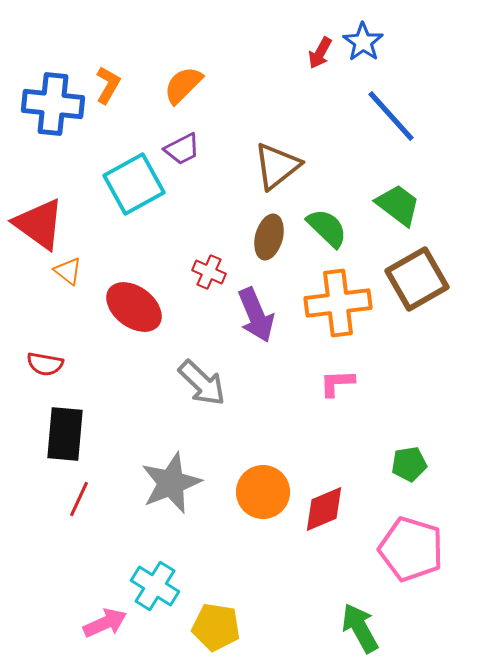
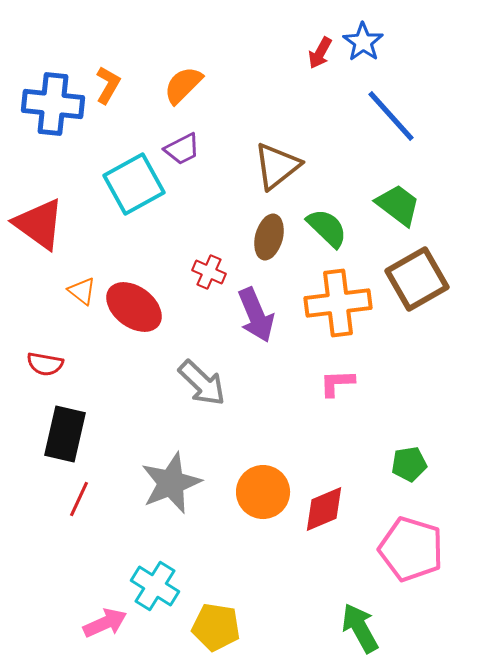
orange triangle: moved 14 px right, 20 px down
black rectangle: rotated 8 degrees clockwise
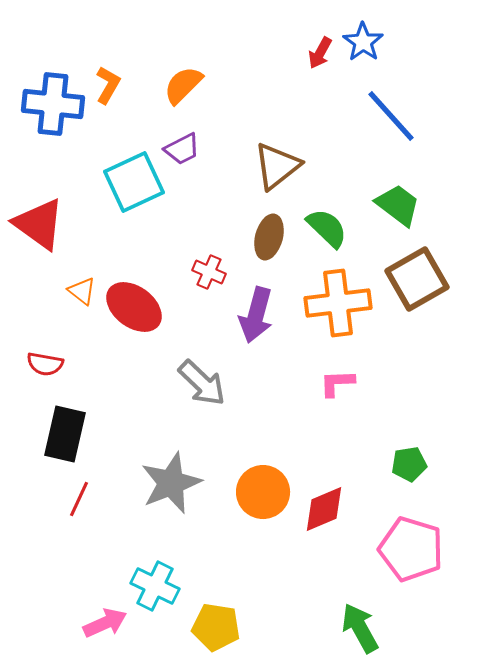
cyan square: moved 2 px up; rotated 4 degrees clockwise
purple arrow: rotated 38 degrees clockwise
cyan cross: rotated 6 degrees counterclockwise
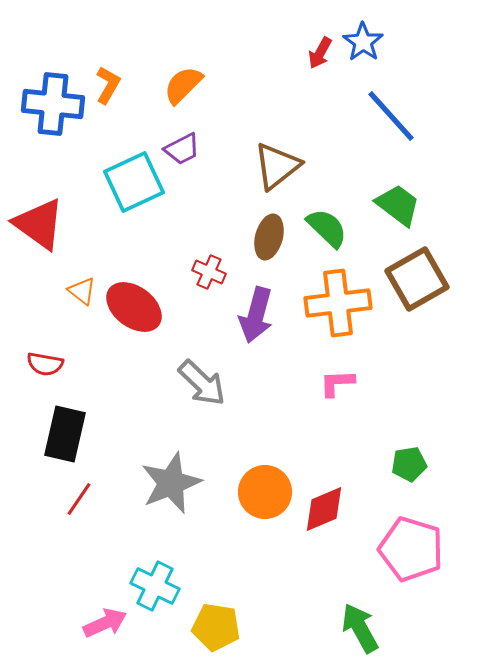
orange circle: moved 2 px right
red line: rotated 9 degrees clockwise
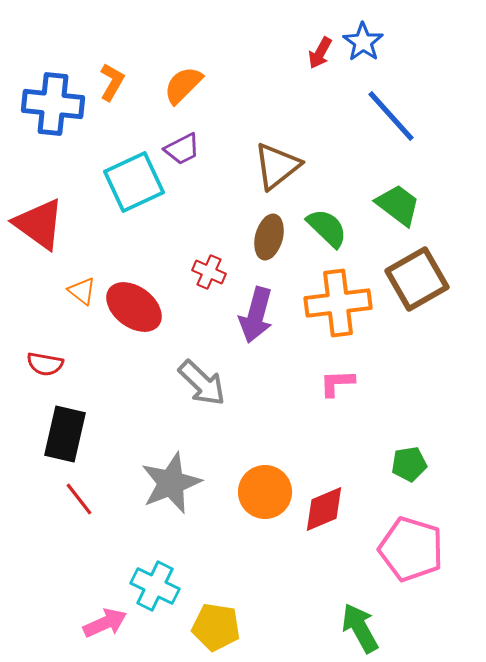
orange L-shape: moved 4 px right, 3 px up
red line: rotated 72 degrees counterclockwise
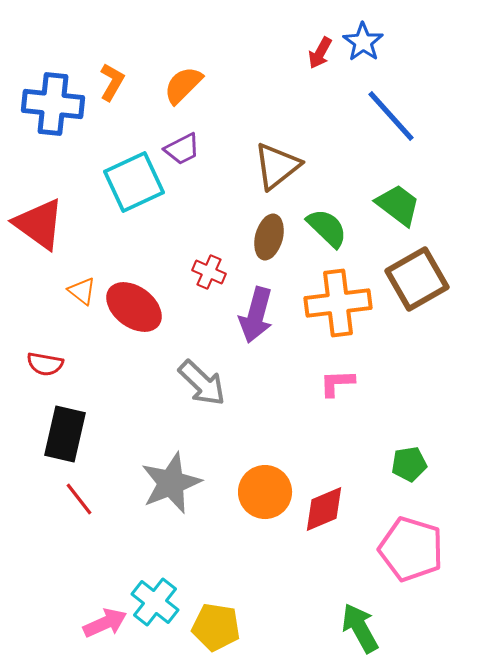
cyan cross: moved 16 px down; rotated 12 degrees clockwise
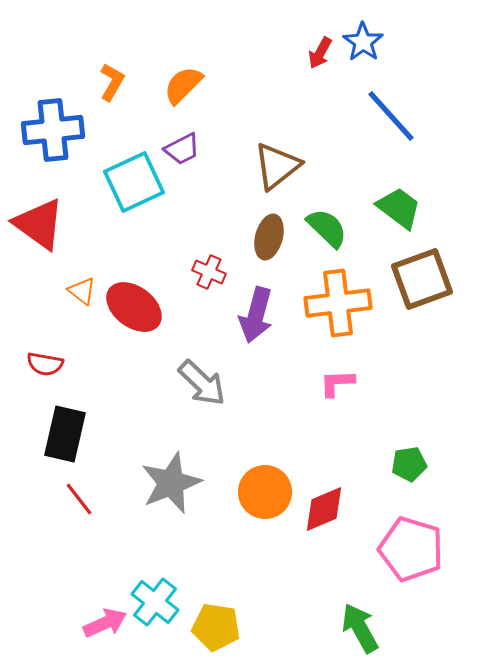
blue cross: moved 26 px down; rotated 12 degrees counterclockwise
green trapezoid: moved 1 px right, 3 px down
brown square: moved 5 px right; rotated 10 degrees clockwise
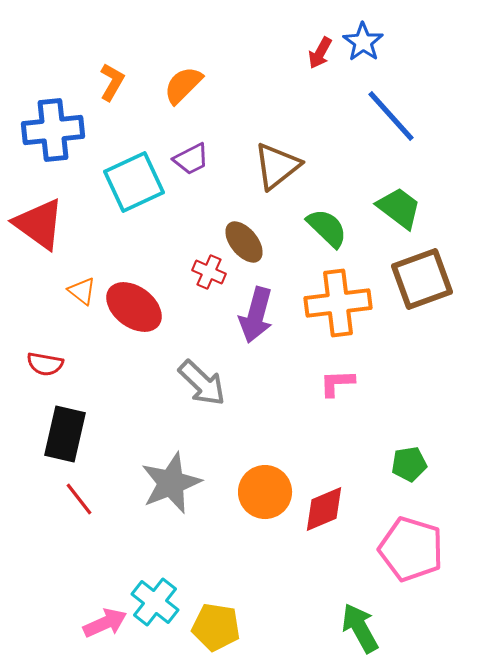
purple trapezoid: moved 9 px right, 10 px down
brown ellipse: moved 25 px left, 5 px down; rotated 54 degrees counterclockwise
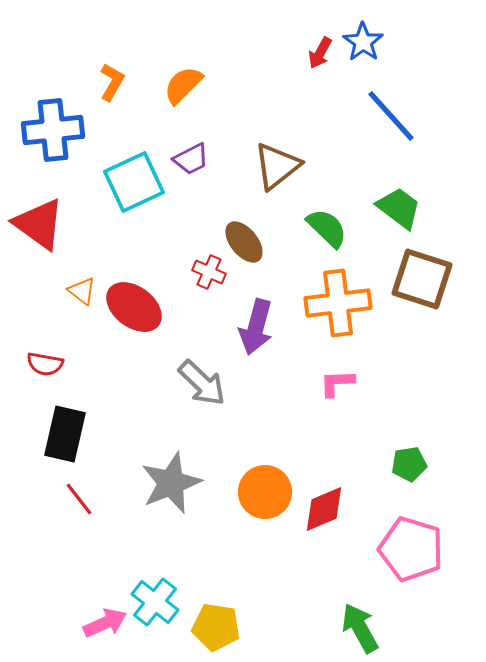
brown square: rotated 38 degrees clockwise
purple arrow: moved 12 px down
